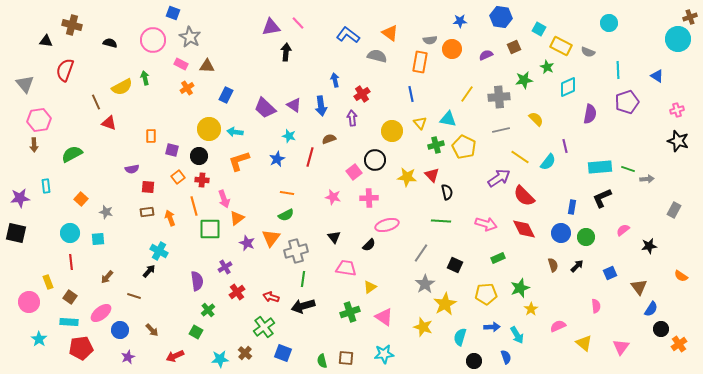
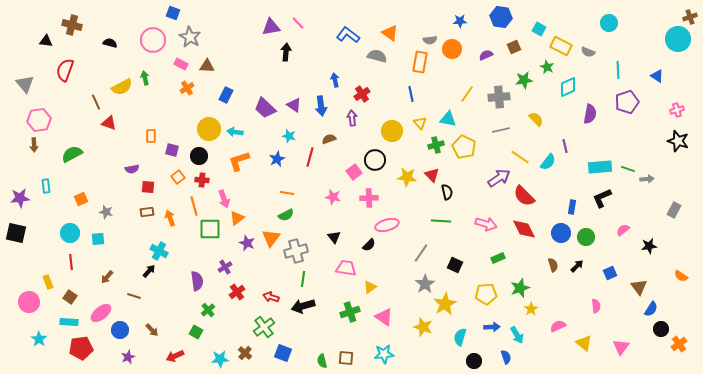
orange square at (81, 199): rotated 24 degrees clockwise
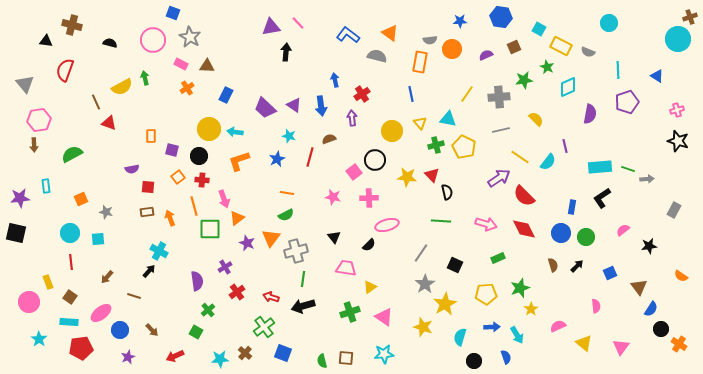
black L-shape at (602, 198): rotated 10 degrees counterclockwise
orange cross at (679, 344): rotated 21 degrees counterclockwise
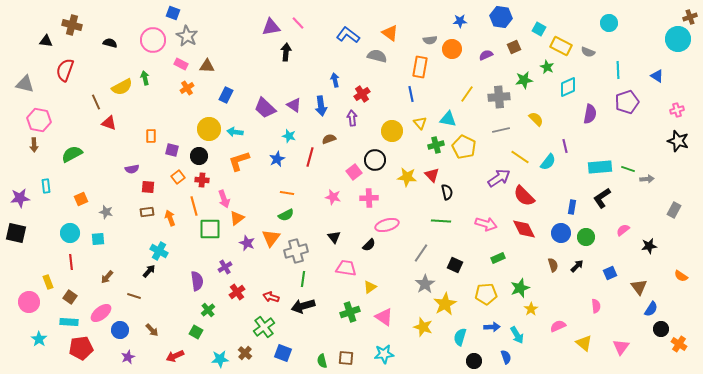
gray star at (190, 37): moved 3 px left, 1 px up
orange rectangle at (420, 62): moved 5 px down
gray triangle at (25, 84): rotated 36 degrees counterclockwise
pink hexagon at (39, 120): rotated 20 degrees clockwise
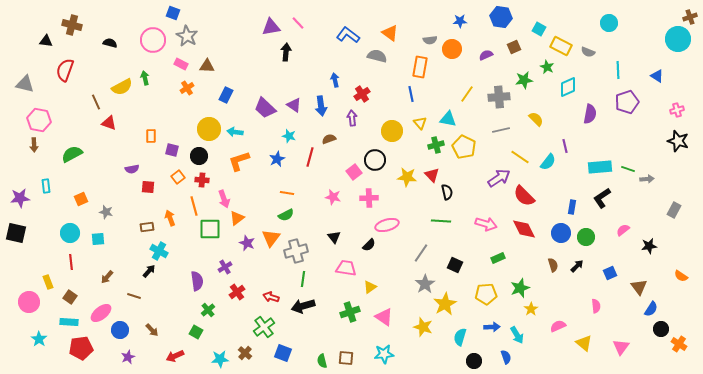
brown rectangle at (147, 212): moved 15 px down
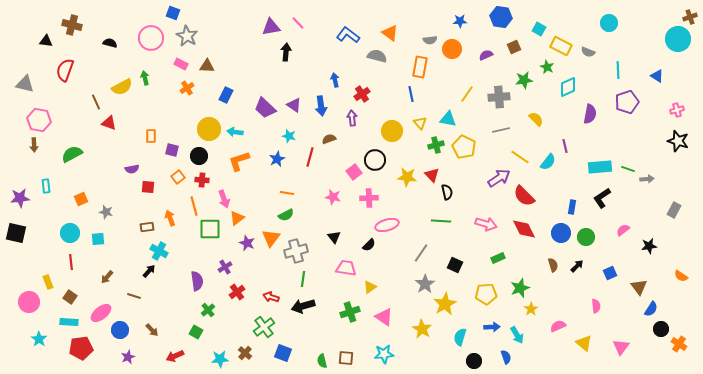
pink circle at (153, 40): moved 2 px left, 2 px up
yellow star at (423, 327): moved 1 px left, 2 px down; rotated 12 degrees clockwise
